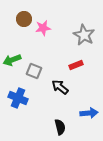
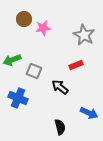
blue arrow: rotated 30 degrees clockwise
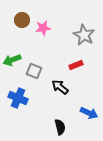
brown circle: moved 2 px left, 1 px down
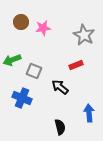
brown circle: moved 1 px left, 2 px down
blue cross: moved 4 px right
blue arrow: rotated 120 degrees counterclockwise
